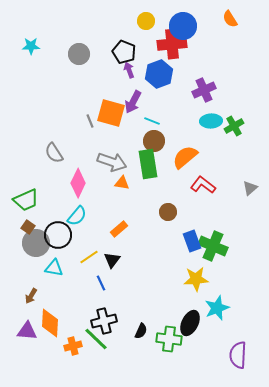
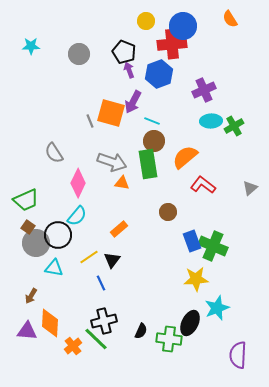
orange cross at (73, 346): rotated 24 degrees counterclockwise
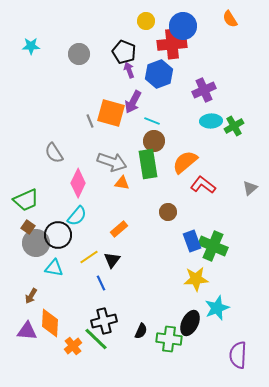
orange semicircle at (185, 157): moved 5 px down
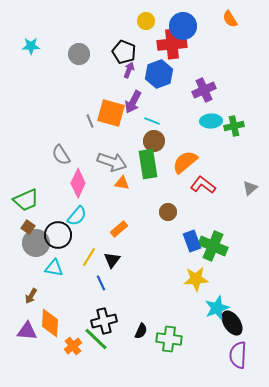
purple arrow at (129, 70): rotated 42 degrees clockwise
green cross at (234, 126): rotated 18 degrees clockwise
gray semicircle at (54, 153): moved 7 px right, 2 px down
yellow line at (89, 257): rotated 24 degrees counterclockwise
black ellipse at (190, 323): moved 42 px right; rotated 60 degrees counterclockwise
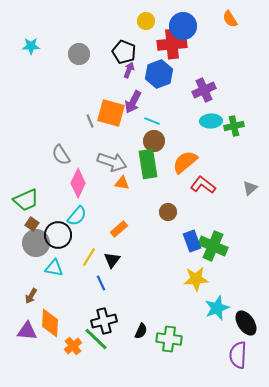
brown square at (28, 227): moved 4 px right, 3 px up
black ellipse at (232, 323): moved 14 px right
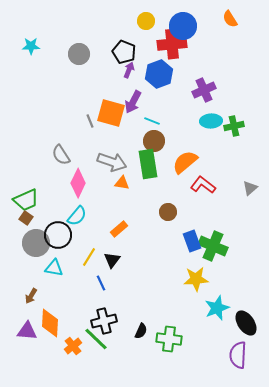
brown square at (32, 224): moved 6 px left, 6 px up
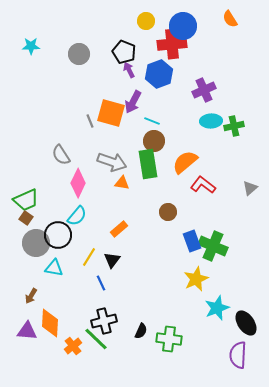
purple arrow at (129, 70): rotated 49 degrees counterclockwise
yellow star at (196, 279): rotated 20 degrees counterclockwise
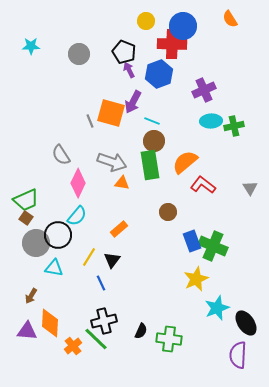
red cross at (172, 44): rotated 8 degrees clockwise
green rectangle at (148, 164): moved 2 px right, 1 px down
gray triangle at (250, 188): rotated 21 degrees counterclockwise
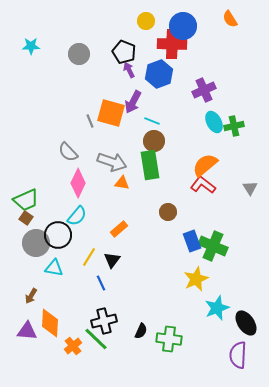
cyan ellipse at (211, 121): moved 3 px right, 1 px down; rotated 65 degrees clockwise
gray semicircle at (61, 155): moved 7 px right, 3 px up; rotated 10 degrees counterclockwise
orange semicircle at (185, 162): moved 20 px right, 3 px down
